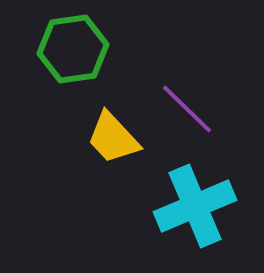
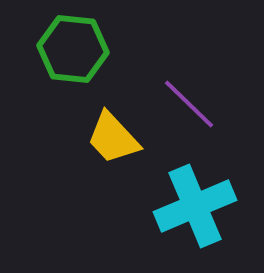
green hexagon: rotated 14 degrees clockwise
purple line: moved 2 px right, 5 px up
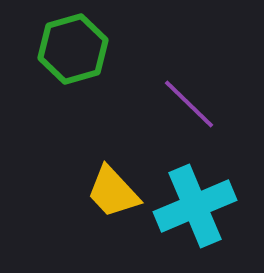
green hexagon: rotated 22 degrees counterclockwise
yellow trapezoid: moved 54 px down
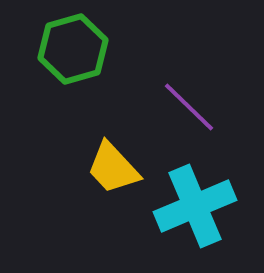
purple line: moved 3 px down
yellow trapezoid: moved 24 px up
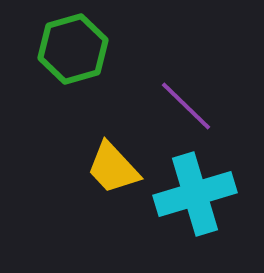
purple line: moved 3 px left, 1 px up
cyan cross: moved 12 px up; rotated 6 degrees clockwise
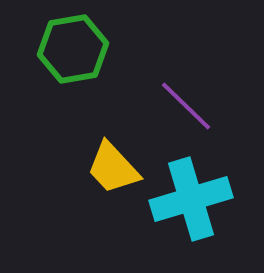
green hexagon: rotated 6 degrees clockwise
cyan cross: moved 4 px left, 5 px down
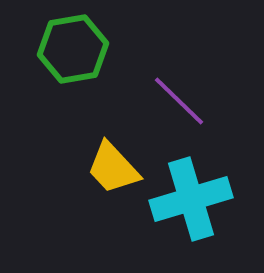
purple line: moved 7 px left, 5 px up
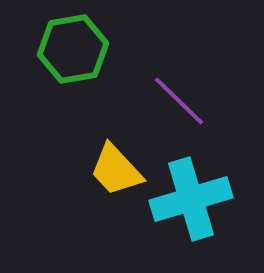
yellow trapezoid: moved 3 px right, 2 px down
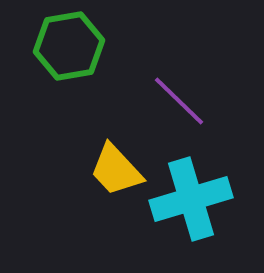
green hexagon: moved 4 px left, 3 px up
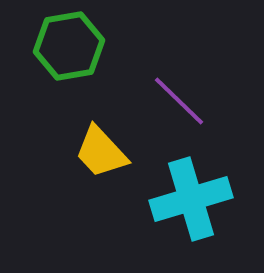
yellow trapezoid: moved 15 px left, 18 px up
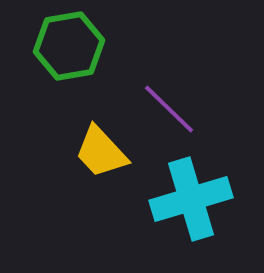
purple line: moved 10 px left, 8 px down
